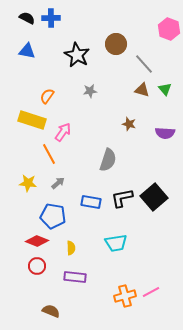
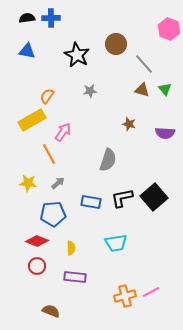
black semicircle: rotated 35 degrees counterclockwise
yellow rectangle: rotated 48 degrees counterclockwise
blue pentagon: moved 2 px up; rotated 15 degrees counterclockwise
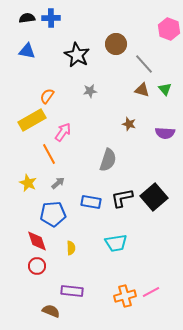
yellow star: rotated 18 degrees clockwise
red diamond: rotated 50 degrees clockwise
purple rectangle: moved 3 px left, 14 px down
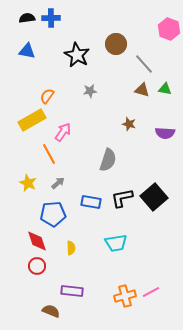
green triangle: rotated 40 degrees counterclockwise
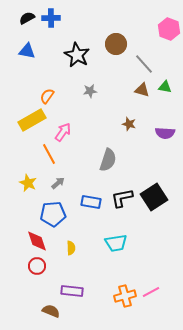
black semicircle: rotated 21 degrees counterclockwise
green triangle: moved 2 px up
black square: rotated 8 degrees clockwise
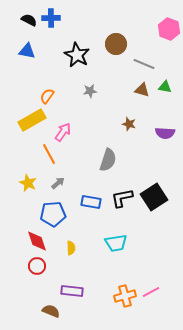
black semicircle: moved 2 px right, 2 px down; rotated 56 degrees clockwise
gray line: rotated 25 degrees counterclockwise
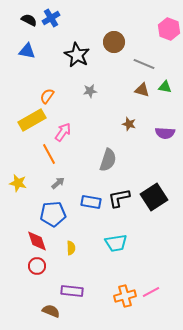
blue cross: rotated 30 degrees counterclockwise
brown circle: moved 2 px left, 2 px up
yellow star: moved 10 px left; rotated 12 degrees counterclockwise
black L-shape: moved 3 px left
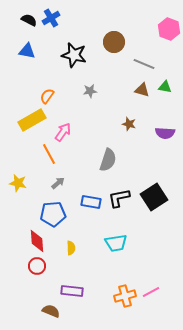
black star: moved 3 px left; rotated 15 degrees counterclockwise
red diamond: rotated 15 degrees clockwise
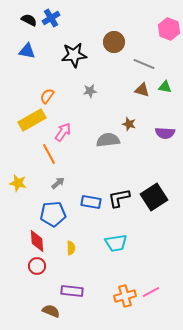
black star: rotated 20 degrees counterclockwise
gray semicircle: moved 20 px up; rotated 115 degrees counterclockwise
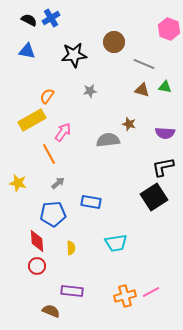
black L-shape: moved 44 px right, 31 px up
